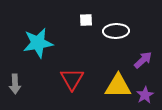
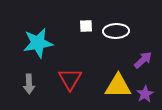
white square: moved 6 px down
red triangle: moved 2 px left
gray arrow: moved 14 px right
purple star: moved 1 px up
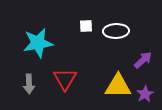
red triangle: moved 5 px left
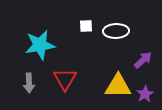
cyan star: moved 2 px right, 2 px down
gray arrow: moved 1 px up
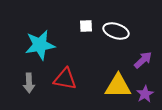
white ellipse: rotated 20 degrees clockwise
red triangle: rotated 50 degrees counterclockwise
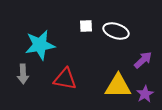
gray arrow: moved 6 px left, 9 px up
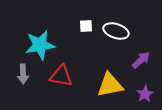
purple arrow: moved 2 px left
red triangle: moved 4 px left, 3 px up
yellow triangle: moved 8 px left, 1 px up; rotated 12 degrees counterclockwise
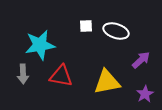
yellow triangle: moved 3 px left, 3 px up
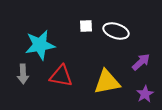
purple arrow: moved 2 px down
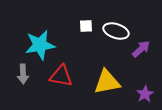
purple arrow: moved 13 px up
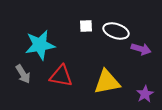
purple arrow: rotated 60 degrees clockwise
gray arrow: rotated 30 degrees counterclockwise
